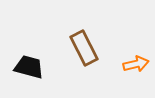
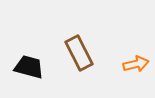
brown rectangle: moved 5 px left, 5 px down
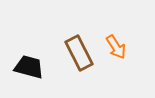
orange arrow: moved 20 px left, 17 px up; rotated 70 degrees clockwise
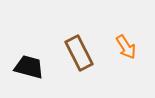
orange arrow: moved 10 px right
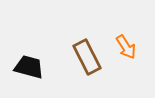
brown rectangle: moved 8 px right, 4 px down
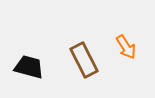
brown rectangle: moved 3 px left, 3 px down
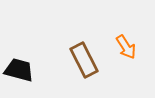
black trapezoid: moved 10 px left, 3 px down
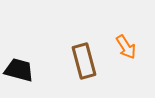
brown rectangle: moved 1 px down; rotated 12 degrees clockwise
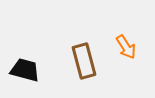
black trapezoid: moved 6 px right
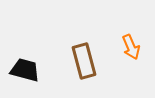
orange arrow: moved 5 px right; rotated 10 degrees clockwise
